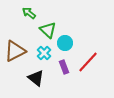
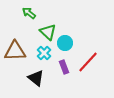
green triangle: moved 2 px down
brown triangle: rotated 25 degrees clockwise
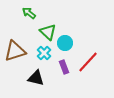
brown triangle: rotated 15 degrees counterclockwise
black triangle: rotated 24 degrees counterclockwise
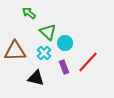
brown triangle: rotated 15 degrees clockwise
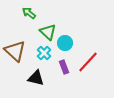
brown triangle: rotated 45 degrees clockwise
